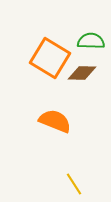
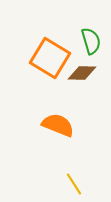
green semicircle: rotated 72 degrees clockwise
orange semicircle: moved 3 px right, 4 px down
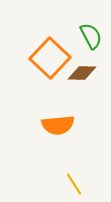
green semicircle: moved 5 px up; rotated 12 degrees counterclockwise
orange square: rotated 12 degrees clockwise
orange semicircle: rotated 152 degrees clockwise
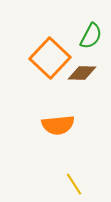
green semicircle: rotated 56 degrees clockwise
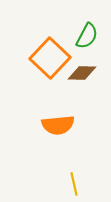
green semicircle: moved 4 px left
yellow line: rotated 20 degrees clockwise
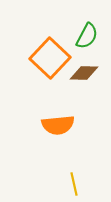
brown diamond: moved 2 px right
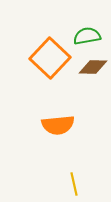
green semicircle: rotated 128 degrees counterclockwise
brown diamond: moved 9 px right, 6 px up
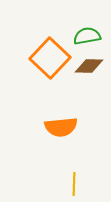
brown diamond: moved 4 px left, 1 px up
orange semicircle: moved 3 px right, 2 px down
yellow line: rotated 15 degrees clockwise
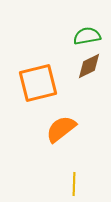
orange square: moved 12 px left, 25 px down; rotated 33 degrees clockwise
brown diamond: rotated 28 degrees counterclockwise
orange semicircle: moved 2 px down; rotated 148 degrees clockwise
